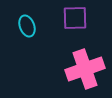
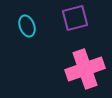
purple square: rotated 12 degrees counterclockwise
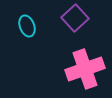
purple square: rotated 28 degrees counterclockwise
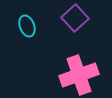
pink cross: moved 6 px left, 6 px down
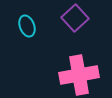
pink cross: rotated 9 degrees clockwise
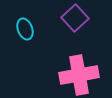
cyan ellipse: moved 2 px left, 3 px down
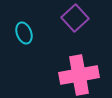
cyan ellipse: moved 1 px left, 4 px down
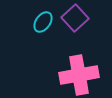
cyan ellipse: moved 19 px right, 11 px up; rotated 55 degrees clockwise
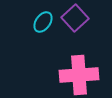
pink cross: rotated 6 degrees clockwise
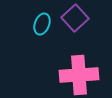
cyan ellipse: moved 1 px left, 2 px down; rotated 15 degrees counterclockwise
